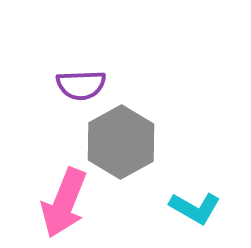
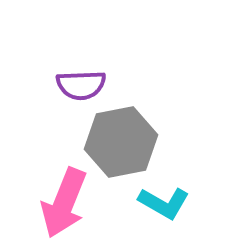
gray hexagon: rotated 18 degrees clockwise
cyan L-shape: moved 31 px left, 5 px up
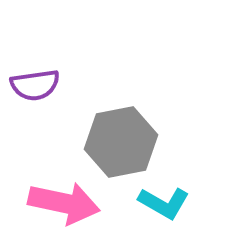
purple semicircle: moved 46 px left; rotated 6 degrees counterclockwise
pink arrow: rotated 100 degrees counterclockwise
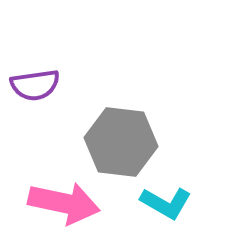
gray hexagon: rotated 18 degrees clockwise
cyan L-shape: moved 2 px right
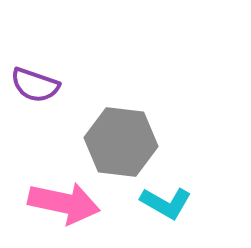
purple semicircle: rotated 27 degrees clockwise
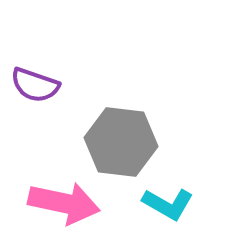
cyan L-shape: moved 2 px right, 1 px down
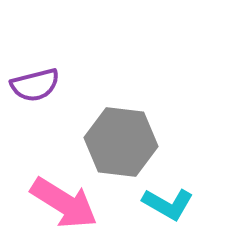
purple semicircle: rotated 33 degrees counterclockwise
pink arrow: rotated 20 degrees clockwise
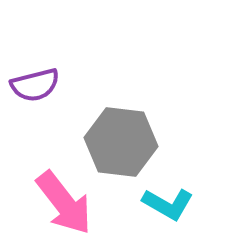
pink arrow: rotated 20 degrees clockwise
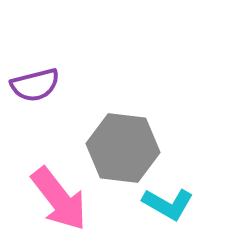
gray hexagon: moved 2 px right, 6 px down
pink arrow: moved 5 px left, 4 px up
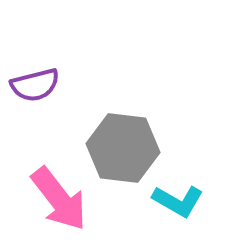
cyan L-shape: moved 10 px right, 3 px up
